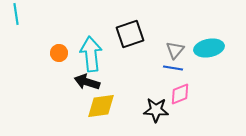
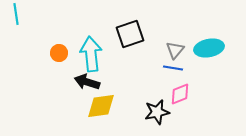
black star: moved 1 px right, 2 px down; rotated 15 degrees counterclockwise
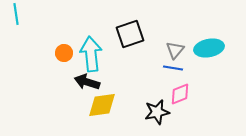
orange circle: moved 5 px right
yellow diamond: moved 1 px right, 1 px up
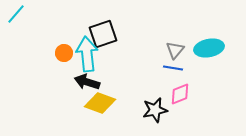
cyan line: rotated 50 degrees clockwise
black square: moved 27 px left
cyan arrow: moved 4 px left
yellow diamond: moved 2 px left, 2 px up; rotated 28 degrees clockwise
black star: moved 2 px left, 2 px up
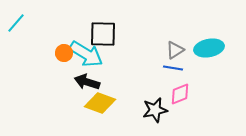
cyan line: moved 9 px down
black square: rotated 20 degrees clockwise
gray triangle: rotated 18 degrees clockwise
cyan arrow: moved 1 px left; rotated 128 degrees clockwise
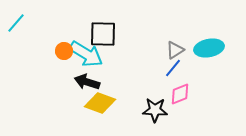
orange circle: moved 2 px up
blue line: rotated 60 degrees counterclockwise
black star: rotated 15 degrees clockwise
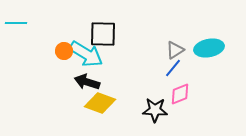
cyan line: rotated 50 degrees clockwise
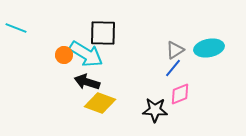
cyan line: moved 5 px down; rotated 20 degrees clockwise
black square: moved 1 px up
orange circle: moved 4 px down
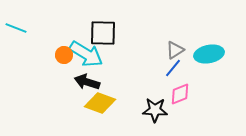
cyan ellipse: moved 6 px down
